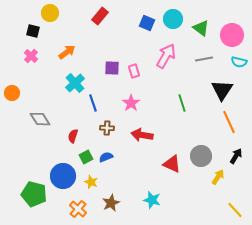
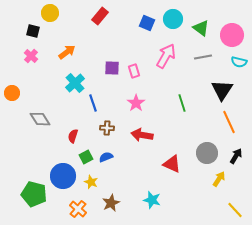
gray line: moved 1 px left, 2 px up
pink star: moved 5 px right
gray circle: moved 6 px right, 3 px up
yellow arrow: moved 1 px right, 2 px down
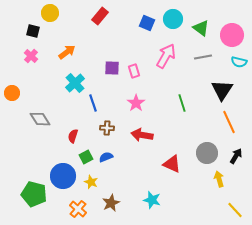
yellow arrow: rotated 49 degrees counterclockwise
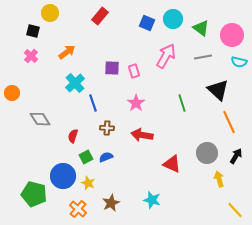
black triangle: moved 4 px left; rotated 20 degrees counterclockwise
yellow star: moved 3 px left, 1 px down
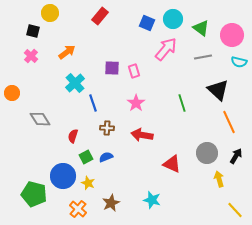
pink arrow: moved 7 px up; rotated 10 degrees clockwise
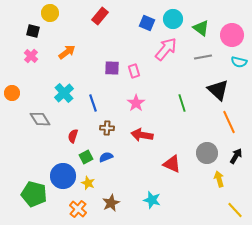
cyan cross: moved 11 px left, 10 px down
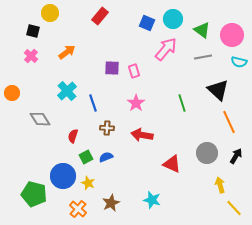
green triangle: moved 1 px right, 2 px down
cyan cross: moved 3 px right, 2 px up
yellow arrow: moved 1 px right, 6 px down
yellow line: moved 1 px left, 2 px up
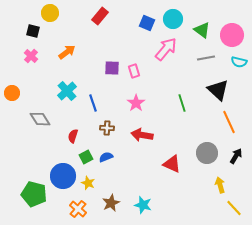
gray line: moved 3 px right, 1 px down
cyan star: moved 9 px left, 5 px down
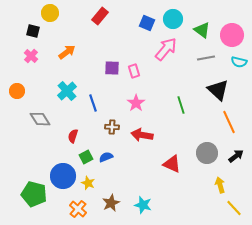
orange circle: moved 5 px right, 2 px up
green line: moved 1 px left, 2 px down
brown cross: moved 5 px right, 1 px up
black arrow: rotated 21 degrees clockwise
